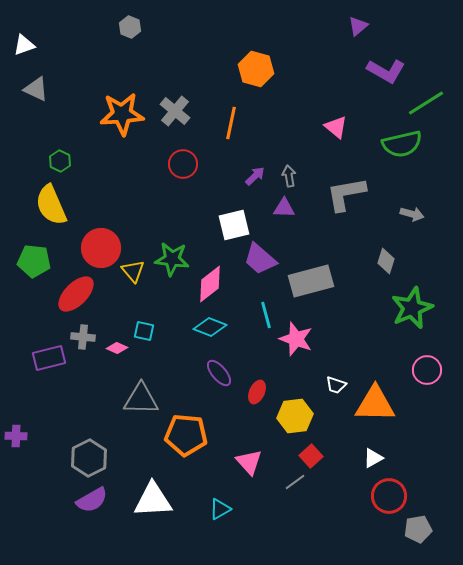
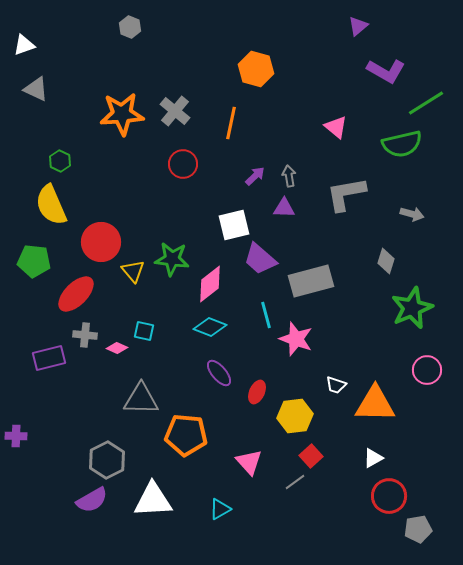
red circle at (101, 248): moved 6 px up
gray cross at (83, 337): moved 2 px right, 2 px up
gray hexagon at (89, 458): moved 18 px right, 2 px down
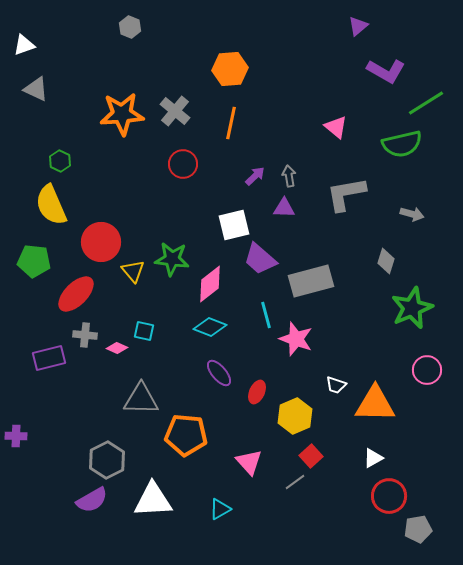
orange hexagon at (256, 69): moved 26 px left; rotated 20 degrees counterclockwise
yellow hexagon at (295, 416): rotated 16 degrees counterclockwise
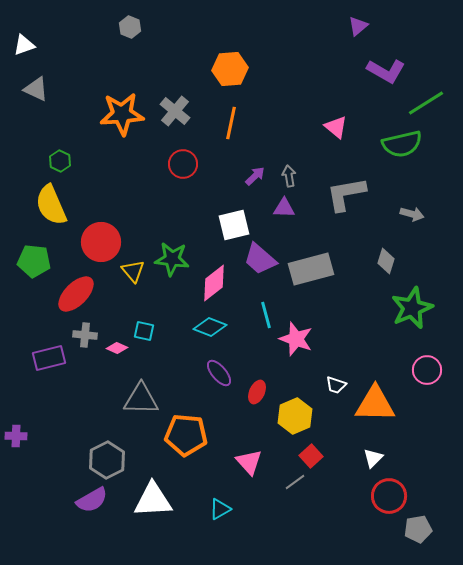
gray rectangle at (311, 281): moved 12 px up
pink diamond at (210, 284): moved 4 px right, 1 px up
white triangle at (373, 458): rotated 15 degrees counterclockwise
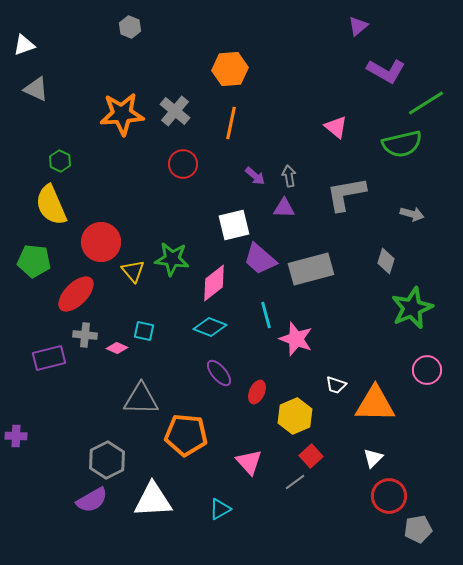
purple arrow at (255, 176): rotated 85 degrees clockwise
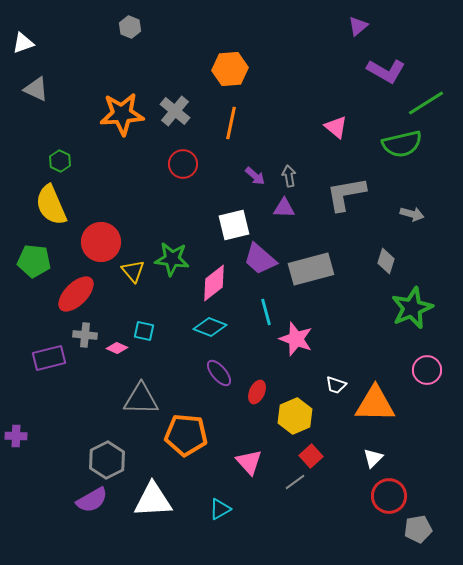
white triangle at (24, 45): moved 1 px left, 2 px up
cyan line at (266, 315): moved 3 px up
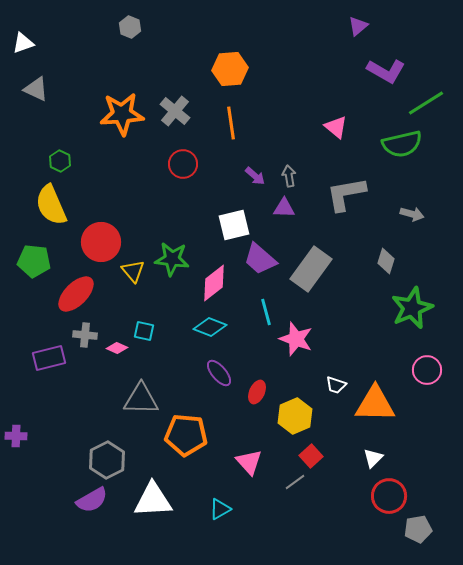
orange line at (231, 123): rotated 20 degrees counterclockwise
gray rectangle at (311, 269): rotated 39 degrees counterclockwise
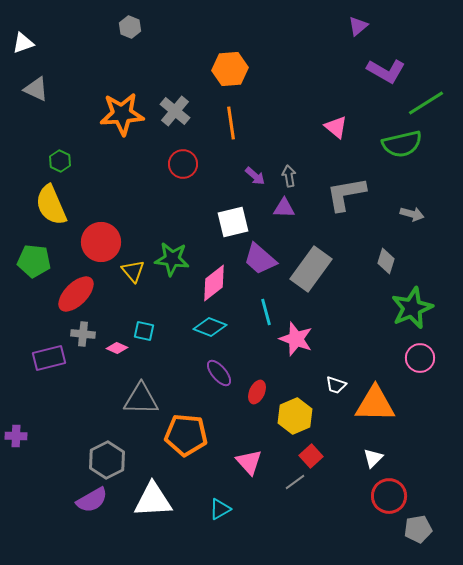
white square at (234, 225): moved 1 px left, 3 px up
gray cross at (85, 335): moved 2 px left, 1 px up
pink circle at (427, 370): moved 7 px left, 12 px up
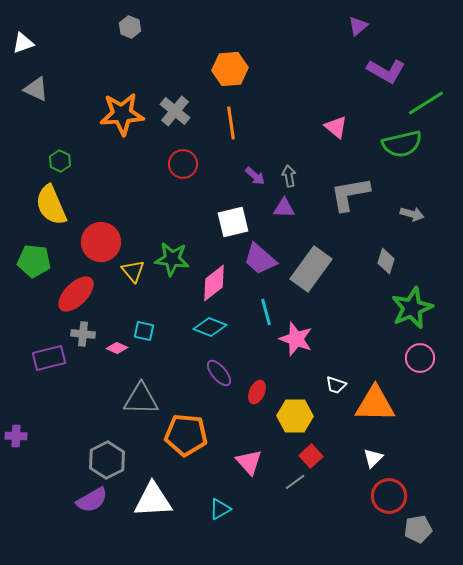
gray L-shape at (346, 194): moved 4 px right
yellow hexagon at (295, 416): rotated 24 degrees clockwise
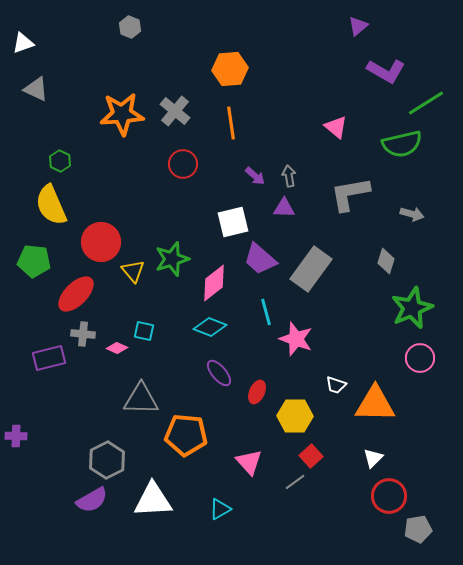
green star at (172, 259): rotated 24 degrees counterclockwise
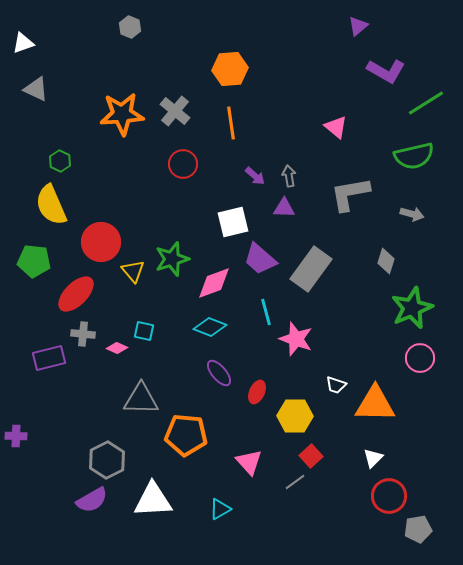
green semicircle at (402, 144): moved 12 px right, 12 px down
pink diamond at (214, 283): rotated 18 degrees clockwise
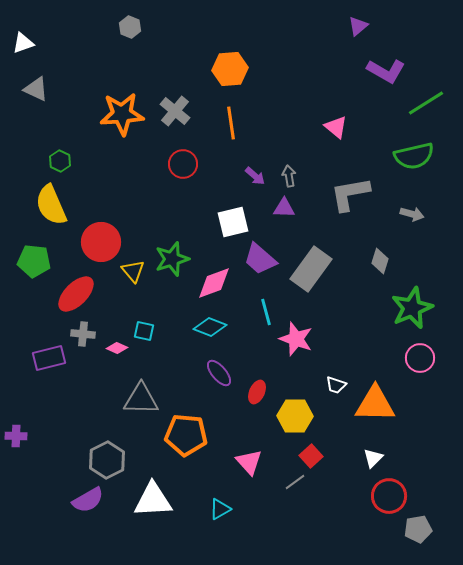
gray diamond at (386, 261): moved 6 px left
purple semicircle at (92, 500): moved 4 px left
